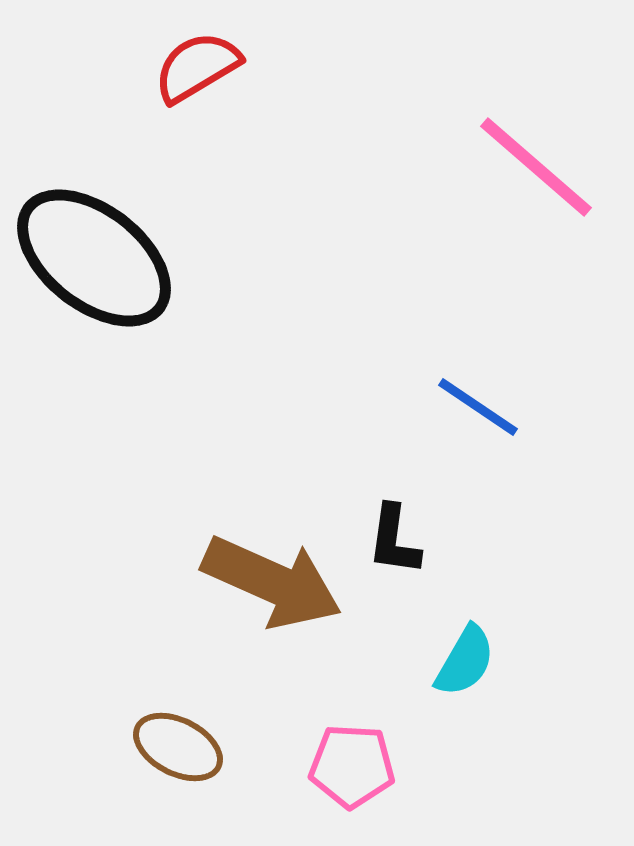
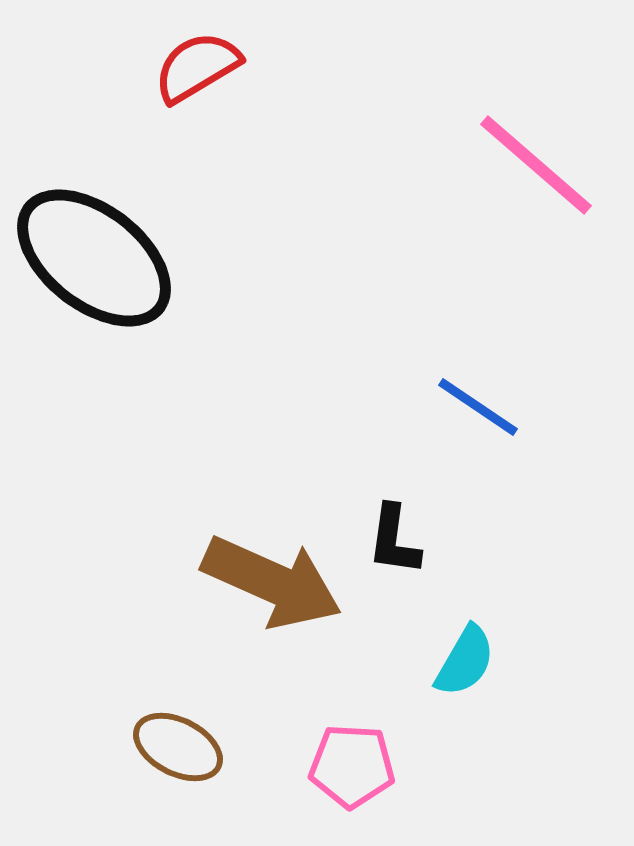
pink line: moved 2 px up
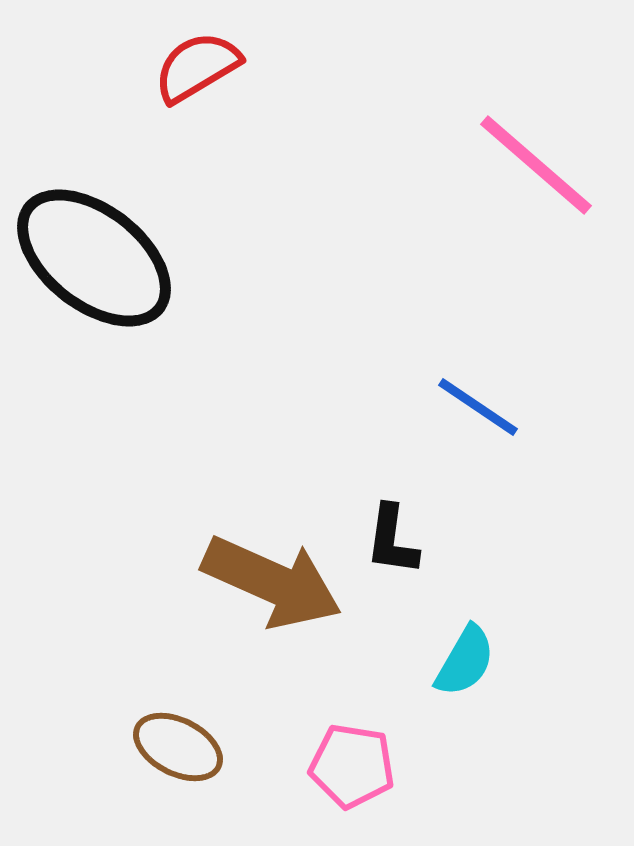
black L-shape: moved 2 px left
pink pentagon: rotated 6 degrees clockwise
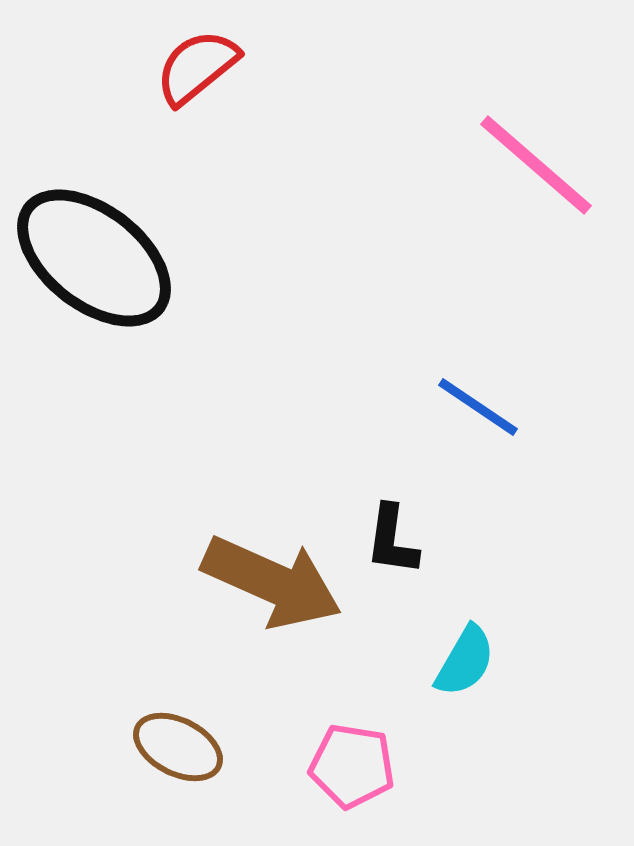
red semicircle: rotated 8 degrees counterclockwise
